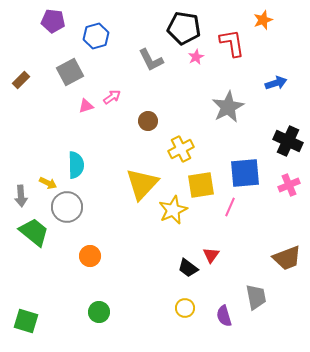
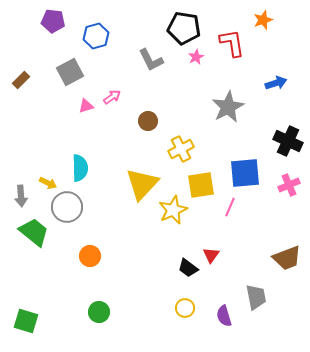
cyan semicircle: moved 4 px right, 3 px down
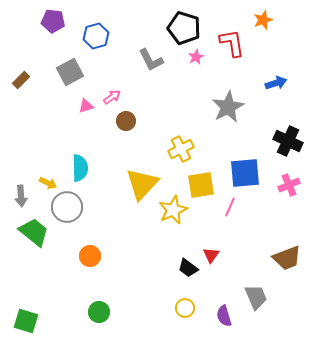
black pentagon: rotated 8 degrees clockwise
brown circle: moved 22 px left
gray trapezoid: rotated 12 degrees counterclockwise
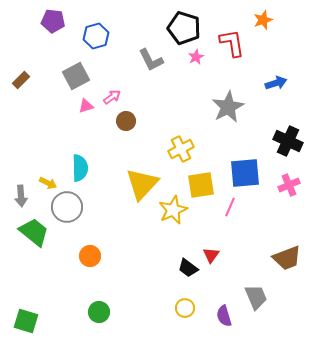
gray square: moved 6 px right, 4 px down
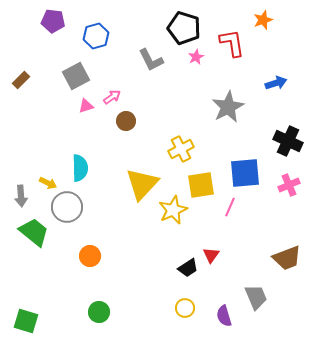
black trapezoid: rotated 70 degrees counterclockwise
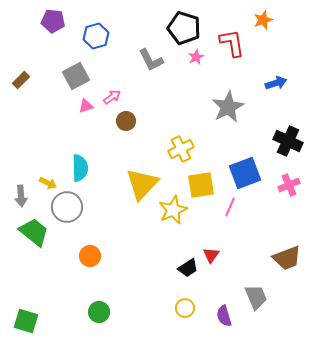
blue square: rotated 16 degrees counterclockwise
